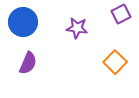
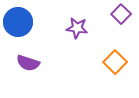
purple square: rotated 18 degrees counterclockwise
blue circle: moved 5 px left
purple semicircle: rotated 85 degrees clockwise
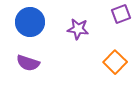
purple square: rotated 24 degrees clockwise
blue circle: moved 12 px right
purple star: moved 1 px right, 1 px down
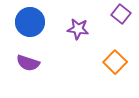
purple square: rotated 30 degrees counterclockwise
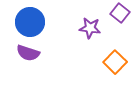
purple square: moved 1 px left, 1 px up
purple star: moved 12 px right, 1 px up
purple semicircle: moved 10 px up
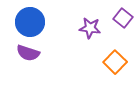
purple square: moved 3 px right, 5 px down
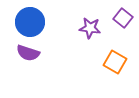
orange square: rotated 15 degrees counterclockwise
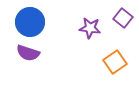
orange square: rotated 25 degrees clockwise
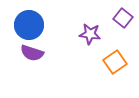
blue circle: moved 1 px left, 3 px down
purple star: moved 6 px down
purple semicircle: moved 4 px right
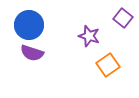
purple star: moved 1 px left, 2 px down; rotated 10 degrees clockwise
orange square: moved 7 px left, 3 px down
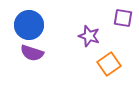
purple square: rotated 30 degrees counterclockwise
orange square: moved 1 px right, 1 px up
